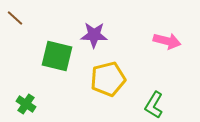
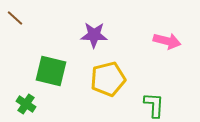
green square: moved 6 px left, 15 px down
green L-shape: rotated 152 degrees clockwise
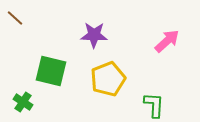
pink arrow: rotated 56 degrees counterclockwise
yellow pentagon: rotated 8 degrees counterclockwise
green cross: moved 3 px left, 2 px up
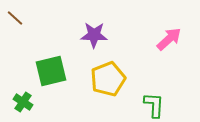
pink arrow: moved 2 px right, 2 px up
green square: rotated 28 degrees counterclockwise
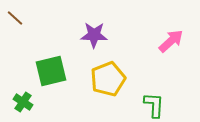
pink arrow: moved 2 px right, 2 px down
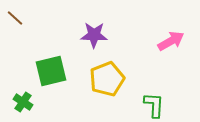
pink arrow: rotated 12 degrees clockwise
yellow pentagon: moved 1 px left
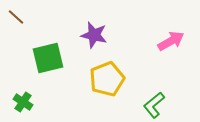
brown line: moved 1 px right, 1 px up
purple star: rotated 12 degrees clockwise
green square: moved 3 px left, 13 px up
green L-shape: rotated 132 degrees counterclockwise
